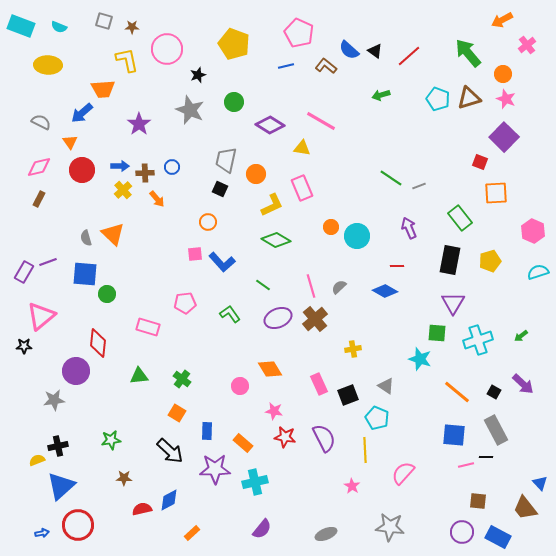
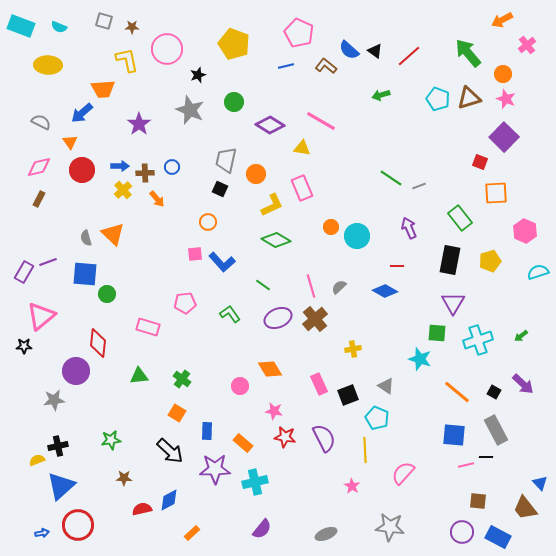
pink hexagon at (533, 231): moved 8 px left
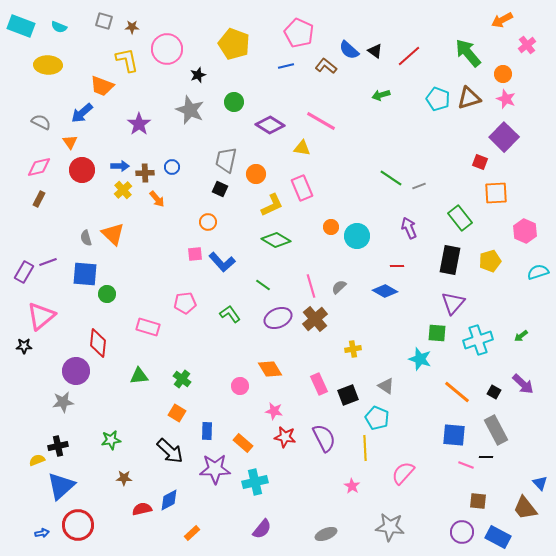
orange trapezoid at (103, 89): moved 1 px left, 3 px up; rotated 25 degrees clockwise
purple triangle at (453, 303): rotated 10 degrees clockwise
gray star at (54, 400): moved 9 px right, 2 px down
yellow line at (365, 450): moved 2 px up
pink line at (466, 465): rotated 35 degrees clockwise
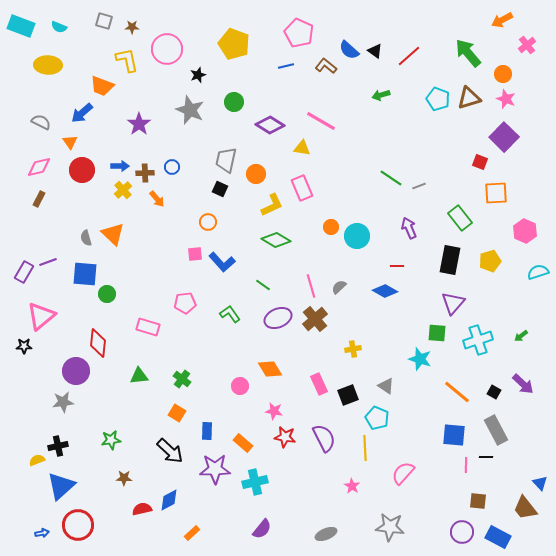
pink line at (466, 465): rotated 70 degrees clockwise
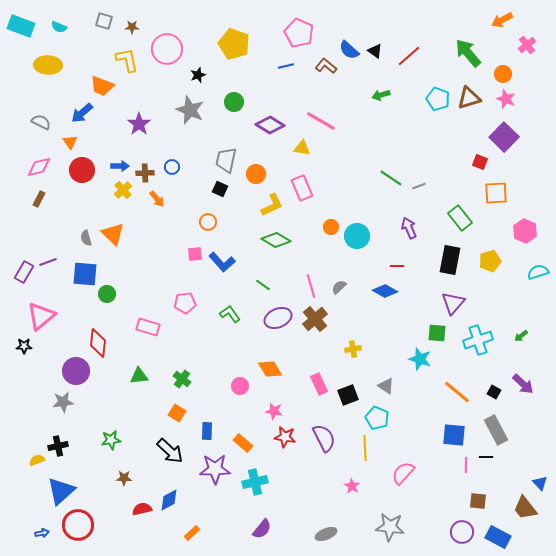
blue triangle at (61, 486): moved 5 px down
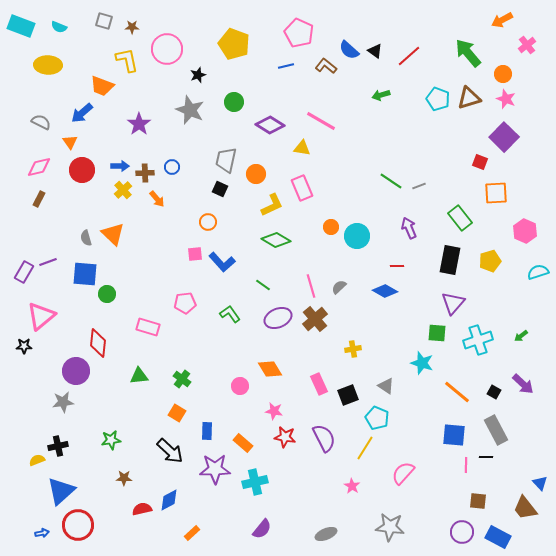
green line at (391, 178): moved 3 px down
cyan star at (420, 359): moved 2 px right, 4 px down
yellow line at (365, 448): rotated 35 degrees clockwise
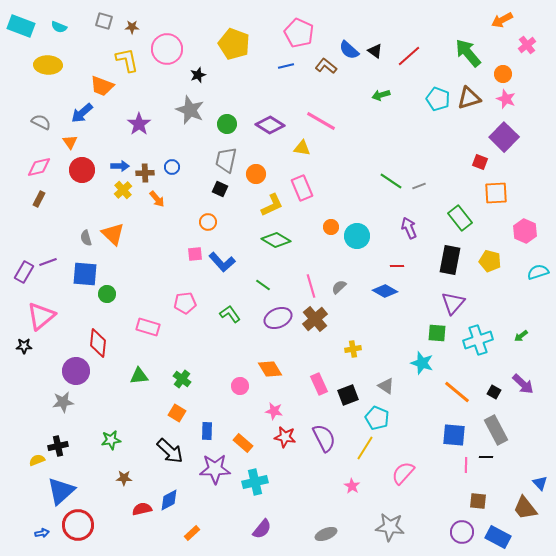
green circle at (234, 102): moved 7 px left, 22 px down
yellow pentagon at (490, 261): rotated 30 degrees clockwise
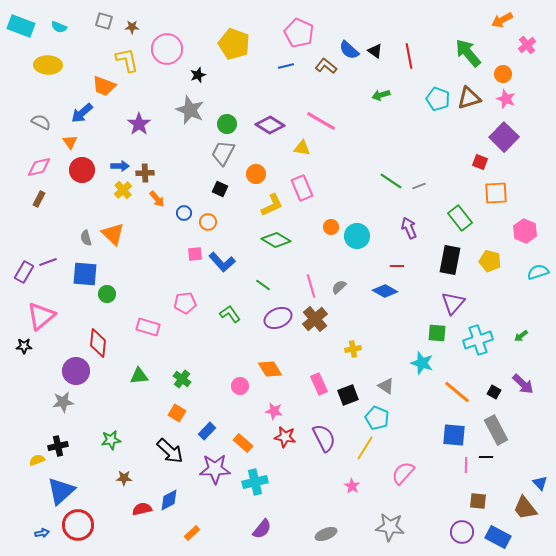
red line at (409, 56): rotated 60 degrees counterclockwise
orange trapezoid at (102, 86): moved 2 px right
gray trapezoid at (226, 160): moved 3 px left, 7 px up; rotated 16 degrees clockwise
blue circle at (172, 167): moved 12 px right, 46 px down
blue rectangle at (207, 431): rotated 42 degrees clockwise
